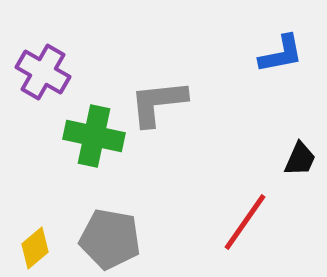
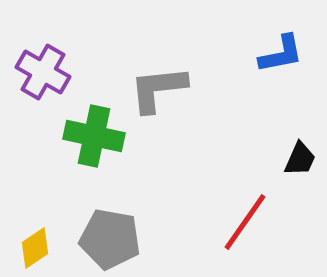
gray L-shape: moved 14 px up
yellow diamond: rotated 6 degrees clockwise
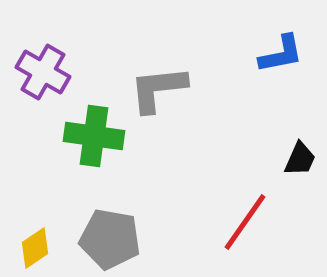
green cross: rotated 4 degrees counterclockwise
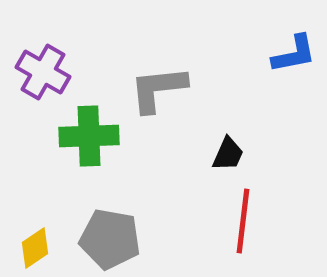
blue L-shape: moved 13 px right
green cross: moved 5 px left; rotated 10 degrees counterclockwise
black trapezoid: moved 72 px left, 5 px up
red line: moved 2 px left, 1 px up; rotated 28 degrees counterclockwise
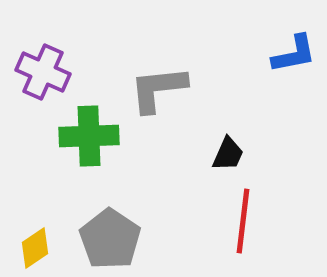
purple cross: rotated 6 degrees counterclockwise
gray pentagon: rotated 24 degrees clockwise
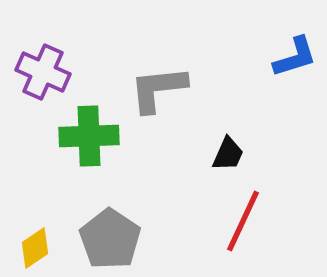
blue L-shape: moved 1 px right, 3 px down; rotated 6 degrees counterclockwise
red line: rotated 18 degrees clockwise
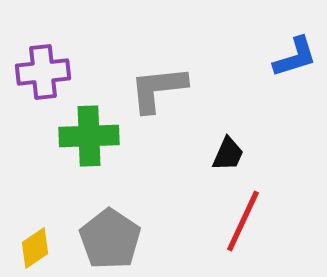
purple cross: rotated 30 degrees counterclockwise
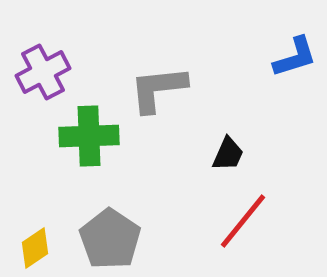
purple cross: rotated 22 degrees counterclockwise
red line: rotated 14 degrees clockwise
